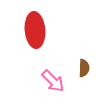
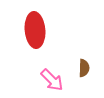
pink arrow: moved 1 px left, 1 px up
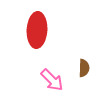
red ellipse: moved 2 px right; rotated 8 degrees clockwise
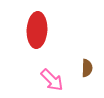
brown semicircle: moved 3 px right
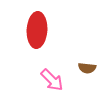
brown semicircle: rotated 96 degrees clockwise
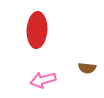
pink arrow: moved 9 px left; rotated 120 degrees clockwise
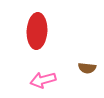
red ellipse: moved 1 px down
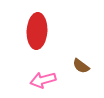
brown semicircle: moved 6 px left, 2 px up; rotated 30 degrees clockwise
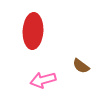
red ellipse: moved 4 px left
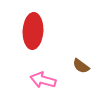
pink arrow: rotated 30 degrees clockwise
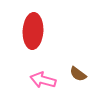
brown semicircle: moved 3 px left, 8 px down
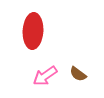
pink arrow: moved 2 px right, 4 px up; rotated 50 degrees counterclockwise
